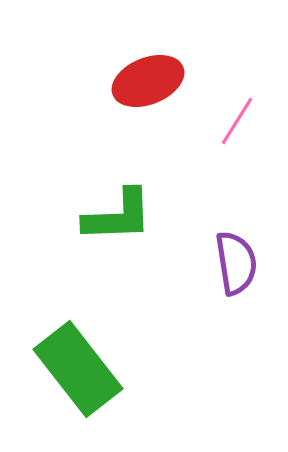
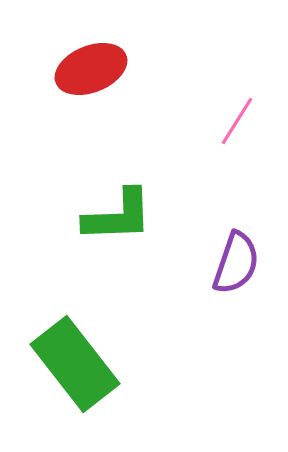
red ellipse: moved 57 px left, 12 px up
purple semicircle: rotated 28 degrees clockwise
green rectangle: moved 3 px left, 5 px up
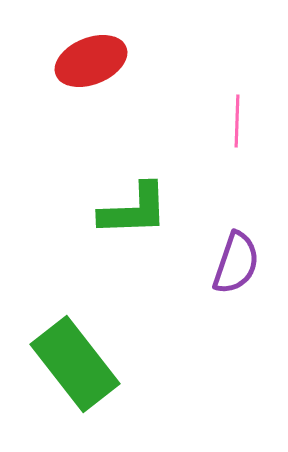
red ellipse: moved 8 px up
pink line: rotated 30 degrees counterclockwise
green L-shape: moved 16 px right, 6 px up
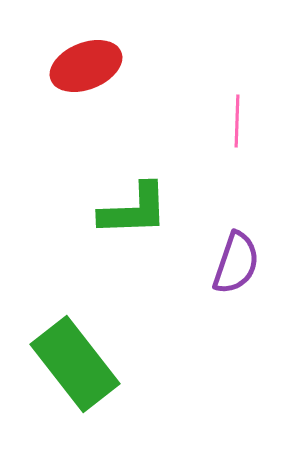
red ellipse: moved 5 px left, 5 px down
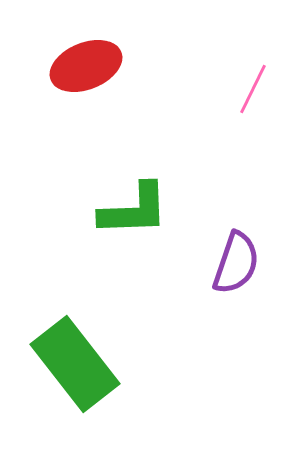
pink line: moved 16 px right, 32 px up; rotated 24 degrees clockwise
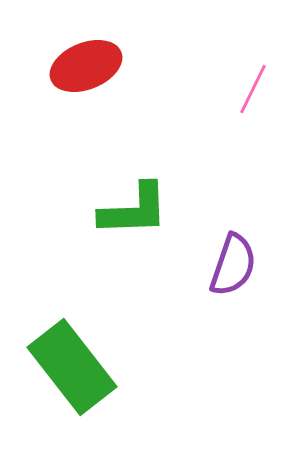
purple semicircle: moved 3 px left, 2 px down
green rectangle: moved 3 px left, 3 px down
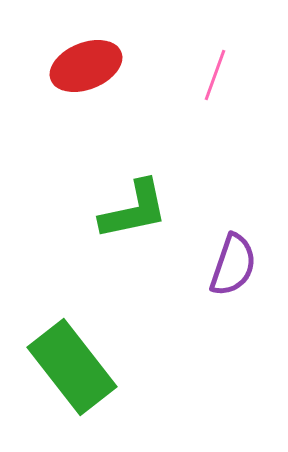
pink line: moved 38 px left, 14 px up; rotated 6 degrees counterclockwise
green L-shape: rotated 10 degrees counterclockwise
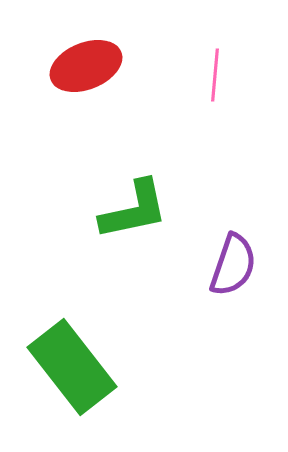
pink line: rotated 15 degrees counterclockwise
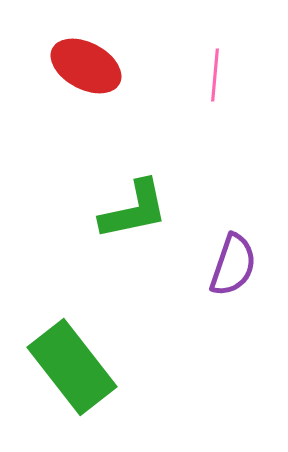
red ellipse: rotated 50 degrees clockwise
